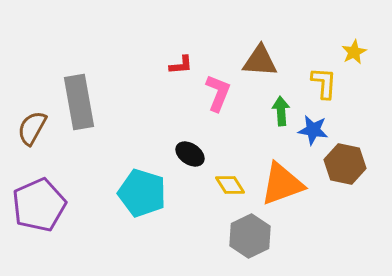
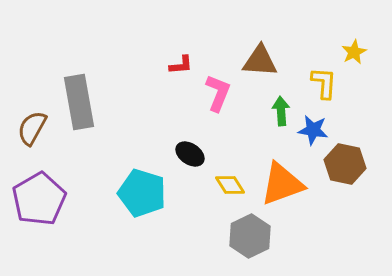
purple pentagon: moved 6 px up; rotated 6 degrees counterclockwise
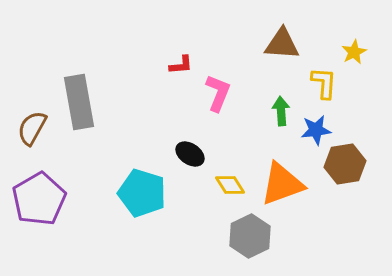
brown triangle: moved 22 px right, 17 px up
blue star: moved 3 px right; rotated 16 degrees counterclockwise
brown hexagon: rotated 21 degrees counterclockwise
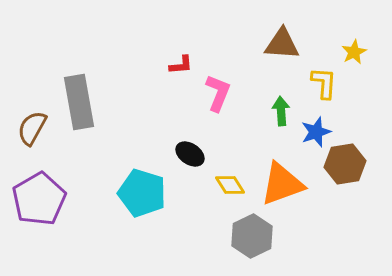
blue star: moved 2 px down; rotated 12 degrees counterclockwise
gray hexagon: moved 2 px right
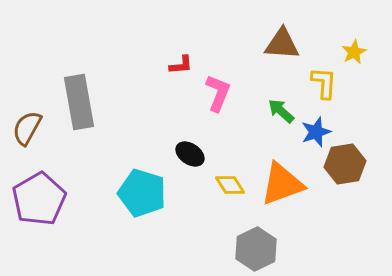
green arrow: rotated 44 degrees counterclockwise
brown semicircle: moved 5 px left
gray hexagon: moved 4 px right, 13 px down
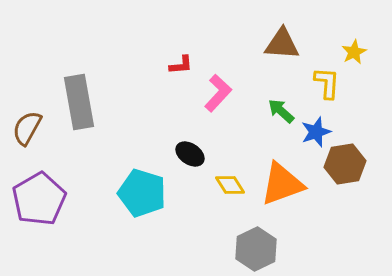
yellow L-shape: moved 3 px right
pink L-shape: rotated 21 degrees clockwise
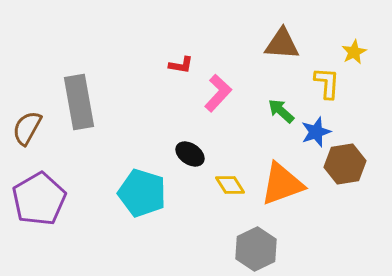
red L-shape: rotated 15 degrees clockwise
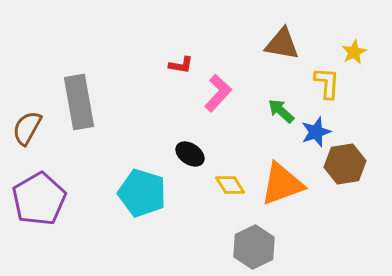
brown triangle: rotated 6 degrees clockwise
gray hexagon: moved 2 px left, 2 px up
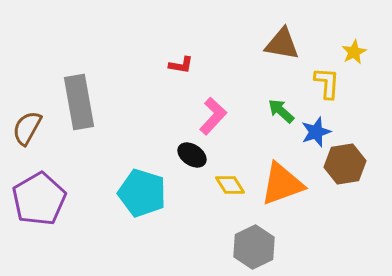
pink L-shape: moved 5 px left, 23 px down
black ellipse: moved 2 px right, 1 px down
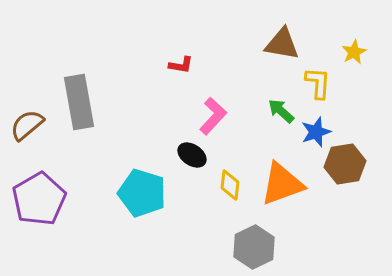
yellow L-shape: moved 9 px left
brown semicircle: moved 3 px up; rotated 21 degrees clockwise
yellow diamond: rotated 40 degrees clockwise
